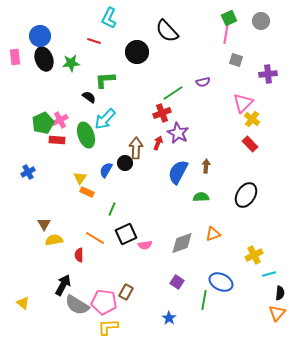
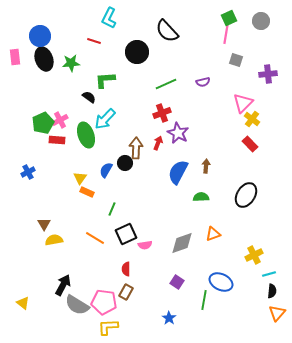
green line at (173, 93): moved 7 px left, 9 px up; rotated 10 degrees clockwise
red semicircle at (79, 255): moved 47 px right, 14 px down
black semicircle at (280, 293): moved 8 px left, 2 px up
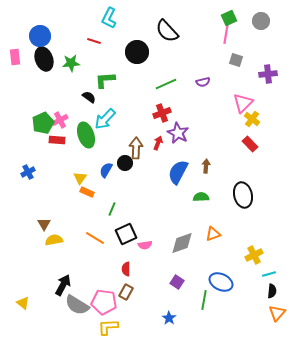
black ellipse at (246, 195): moved 3 px left; rotated 45 degrees counterclockwise
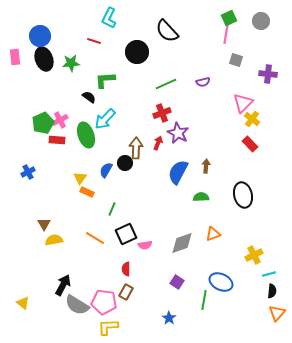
purple cross at (268, 74): rotated 12 degrees clockwise
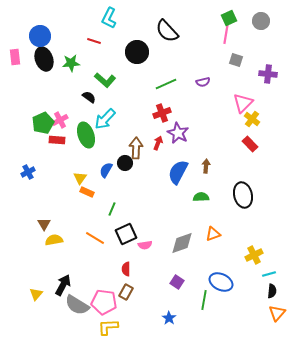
green L-shape at (105, 80): rotated 135 degrees counterclockwise
yellow triangle at (23, 303): moved 13 px right, 9 px up; rotated 32 degrees clockwise
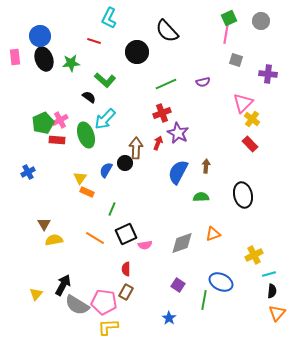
purple square at (177, 282): moved 1 px right, 3 px down
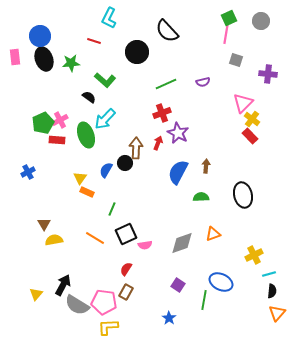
red rectangle at (250, 144): moved 8 px up
red semicircle at (126, 269): rotated 32 degrees clockwise
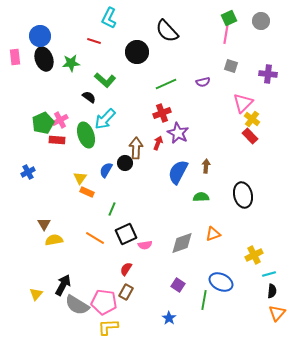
gray square at (236, 60): moved 5 px left, 6 px down
